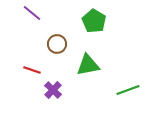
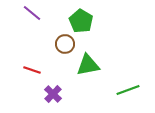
green pentagon: moved 13 px left
brown circle: moved 8 px right
purple cross: moved 4 px down
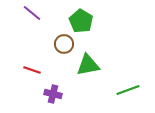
brown circle: moved 1 px left
purple cross: rotated 30 degrees counterclockwise
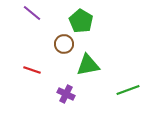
purple cross: moved 13 px right; rotated 12 degrees clockwise
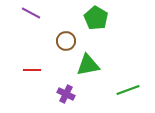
purple line: moved 1 px left; rotated 12 degrees counterclockwise
green pentagon: moved 15 px right, 3 px up
brown circle: moved 2 px right, 3 px up
red line: rotated 18 degrees counterclockwise
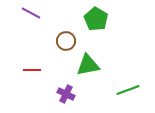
green pentagon: moved 1 px down
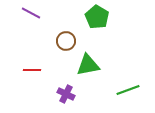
green pentagon: moved 1 px right, 2 px up
